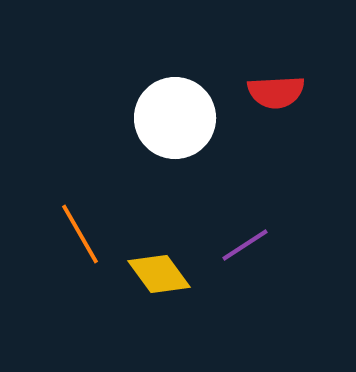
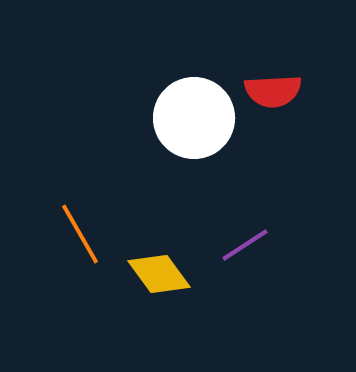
red semicircle: moved 3 px left, 1 px up
white circle: moved 19 px right
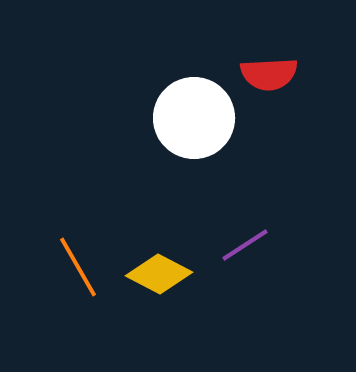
red semicircle: moved 4 px left, 17 px up
orange line: moved 2 px left, 33 px down
yellow diamond: rotated 26 degrees counterclockwise
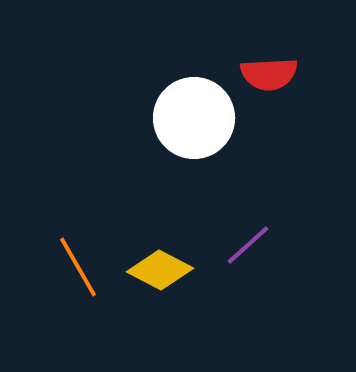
purple line: moved 3 px right; rotated 9 degrees counterclockwise
yellow diamond: moved 1 px right, 4 px up
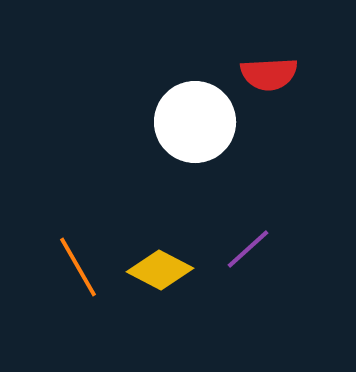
white circle: moved 1 px right, 4 px down
purple line: moved 4 px down
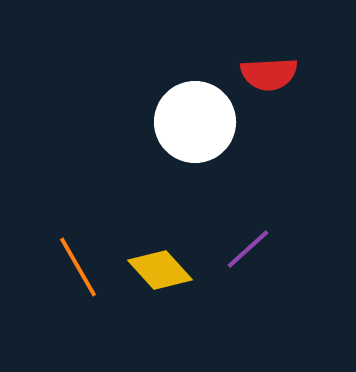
yellow diamond: rotated 20 degrees clockwise
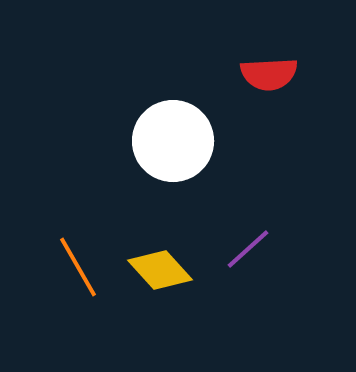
white circle: moved 22 px left, 19 px down
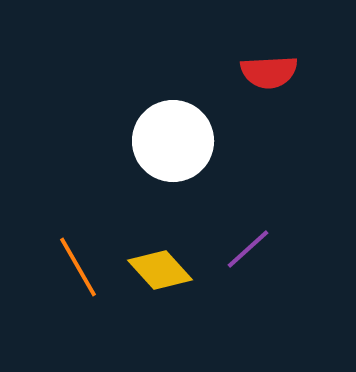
red semicircle: moved 2 px up
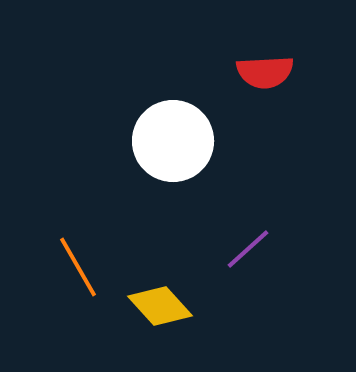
red semicircle: moved 4 px left
yellow diamond: moved 36 px down
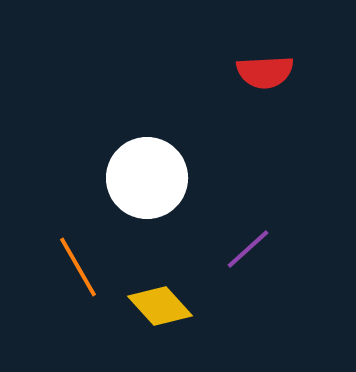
white circle: moved 26 px left, 37 px down
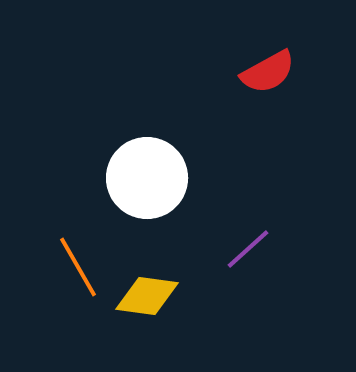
red semicircle: moved 3 px right; rotated 26 degrees counterclockwise
yellow diamond: moved 13 px left, 10 px up; rotated 40 degrees counterclockwise
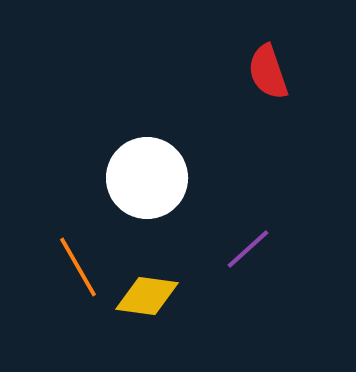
red semicircle: rotated 100 degrees clockwise
